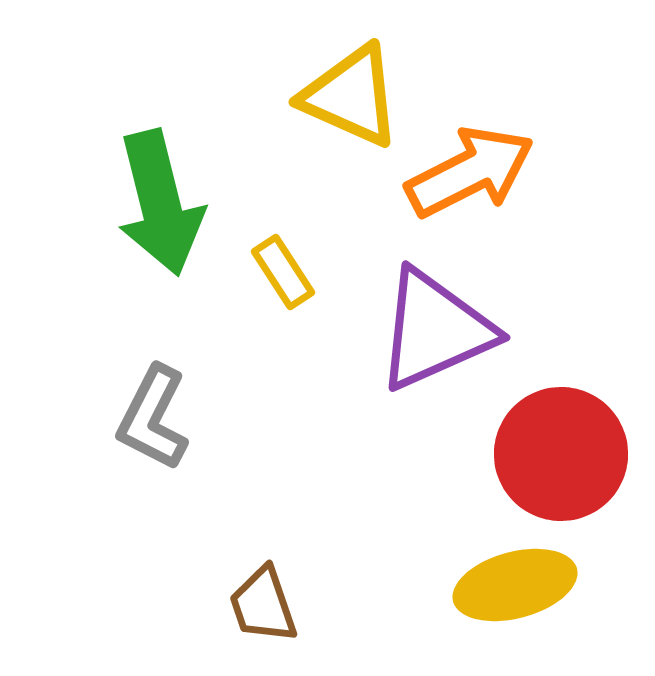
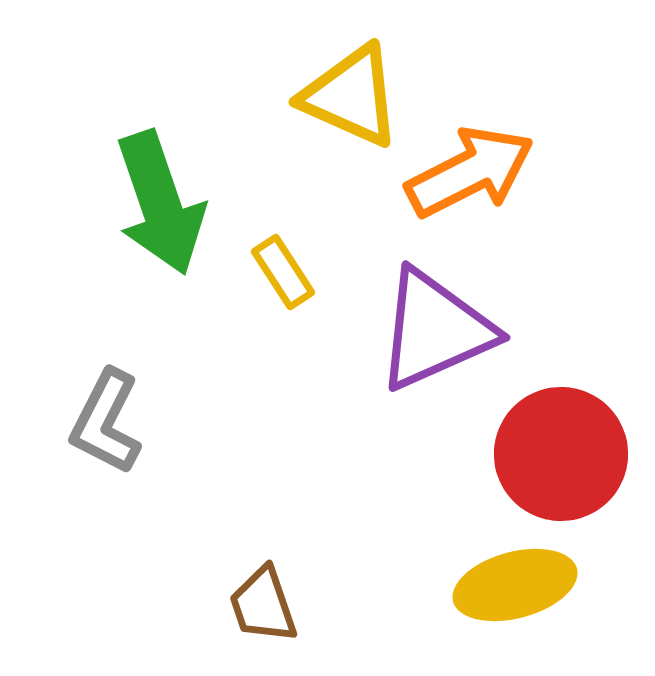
green arrow: rotated 5 degrees counterclockwise
gray L-shape: moved 47 px left, 4 px down
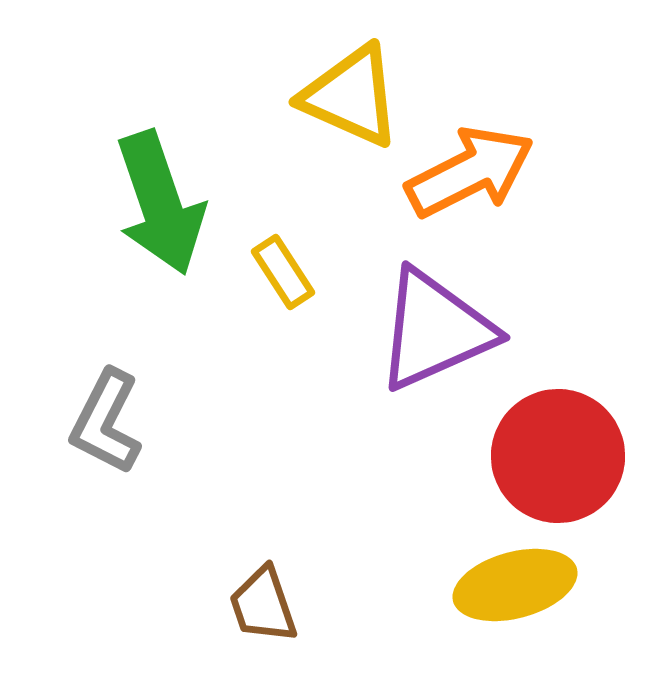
red circle: moved 3 px left, 2 px down
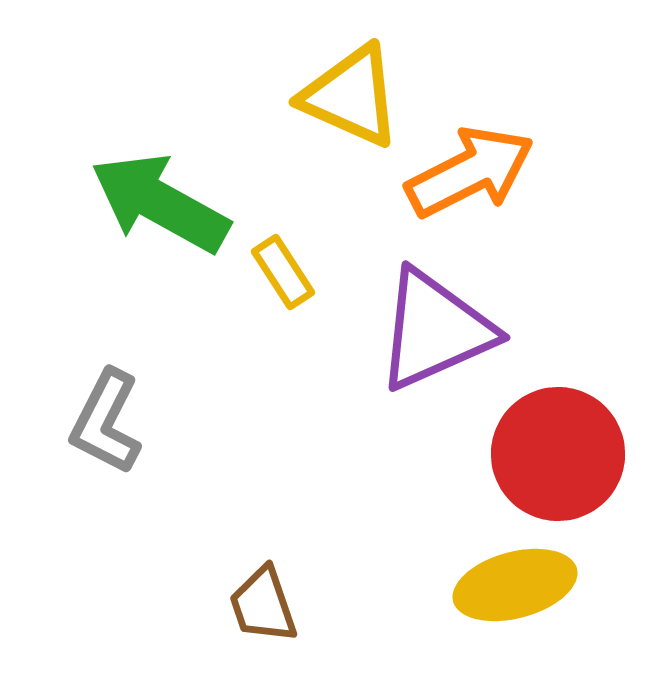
green arrow: rotated 138 degrees clockwise
red circle: moved 2 px up
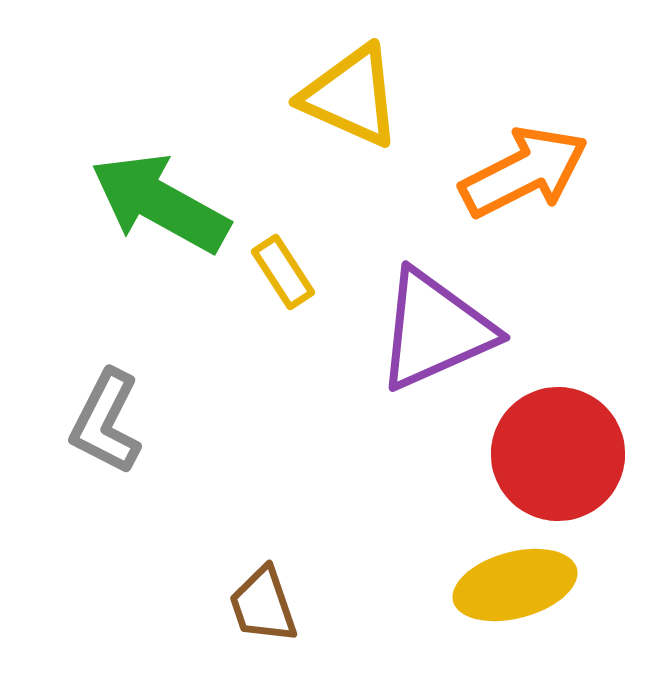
orange arrow: moved 54 px right
